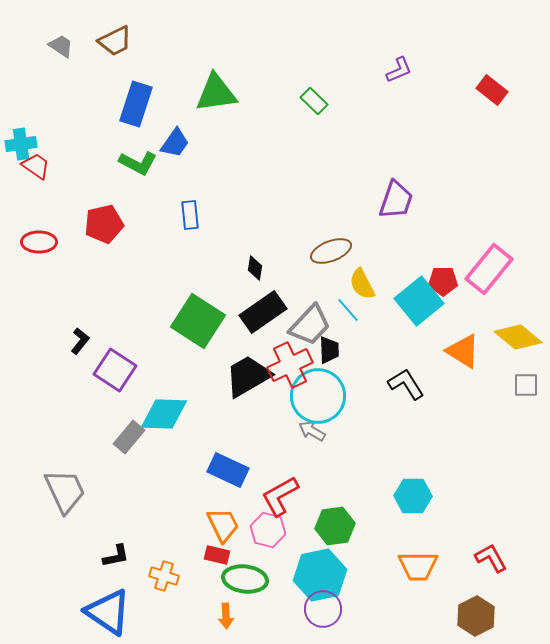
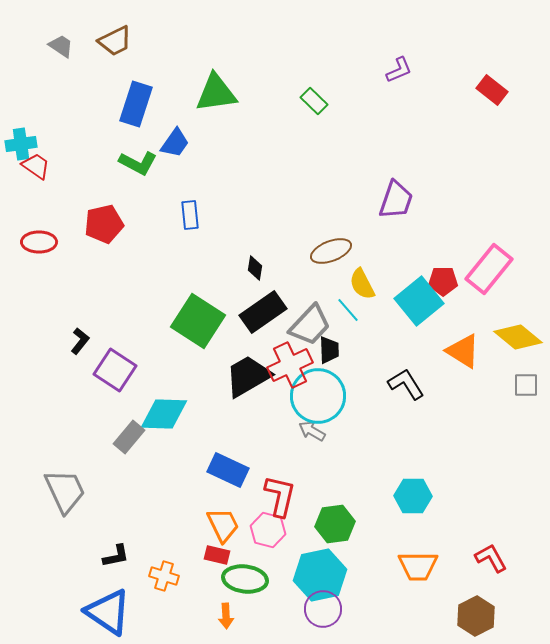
red L-shape at (280, 496): rotated 132 degrees clockwise
green hexagon at (335, 526): moved 2 px up
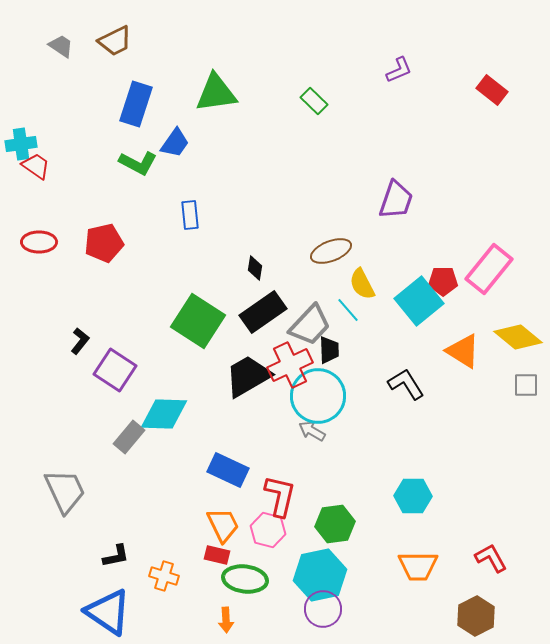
red pentagon at (104, 224): moved 19 px down
orange arrow at (226, 616): moved 4 px down
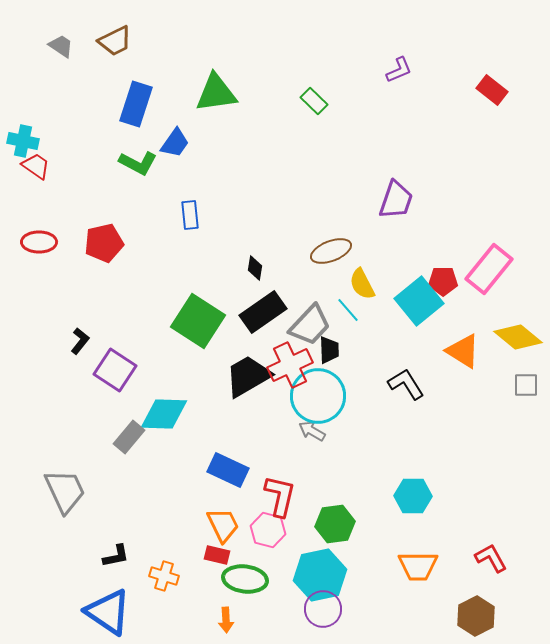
cyan cross at (21, 144): moved 2 px right, 3 px up; rotated 20 degrees clockwise
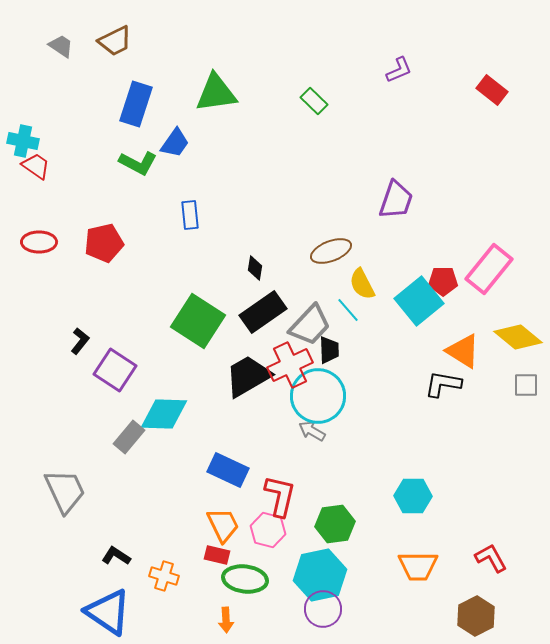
black L-shape at (406, 384): moved 37 px right; rotated 48 degrees counterclockwise
black L-shape at (116, 556): rotated 136 degrees counterclockwise
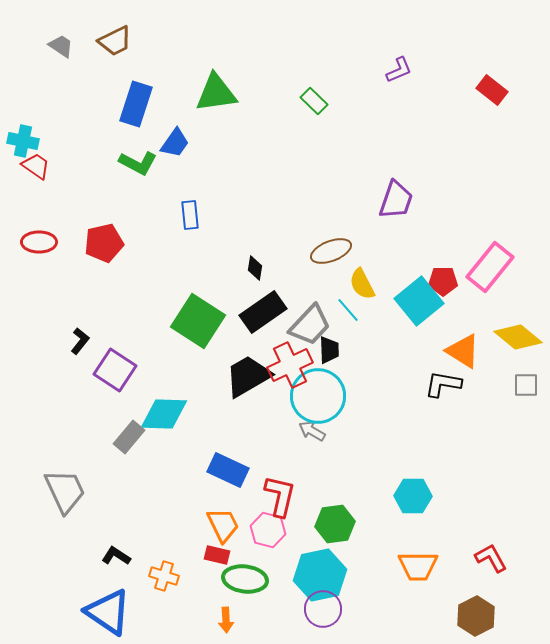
pink rectangle at (489, 269): moved 1 px right, 2 px up
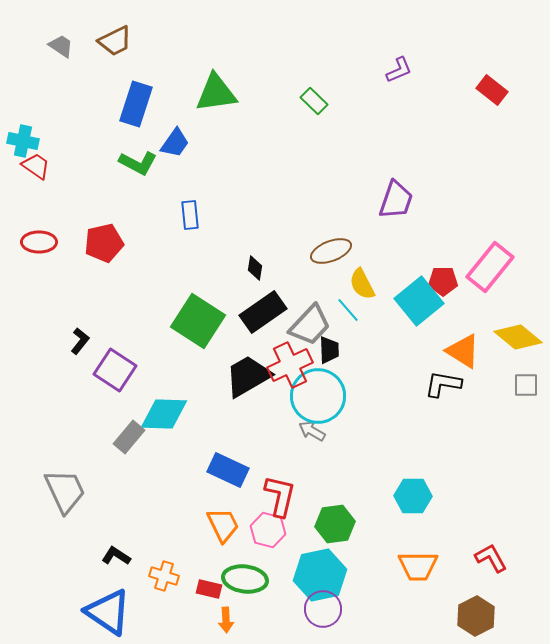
red rectangle at (217, 555): moved 8 px left, 34 px down
